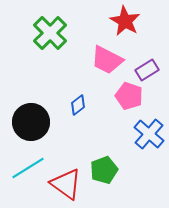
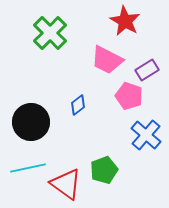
blue cross: moved 3 px left, 1 px down
cyan line: rotated 20 degrees clockwise
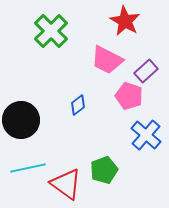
green cross: moved 1 px right, 2 px up
purple rectangle: moved 1 px left, 1 px down; rotated 10 degrees counterclockwise
black circle: moved 10 px left, 2 px up
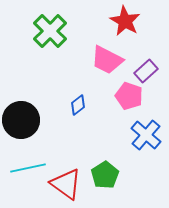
green cross: moved 1 px left
green pentagon: moved 1 px right, 5 px down; rotated 12 degrees counterclockwise
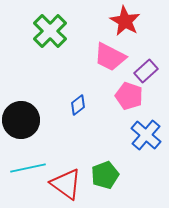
pink trapezoid: moved 3 px right, 3 px up
green pentagon: rotated 12 degrees clockwise
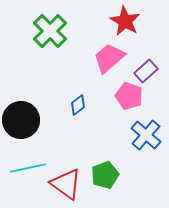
pink trapezoid: moved 1 px left, 1 px down; rotated 112 degrees clockwise
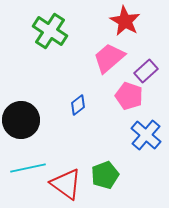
green cross: rotated 12 degrees counterclockwise
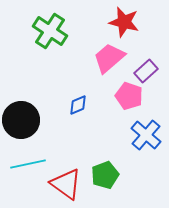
red star: moved 1 px left, 1 px down; rotated 16 degrees counterclockwise
blue diamond: rotated 15 degrees clockwise
cyan line: moved 4 px up
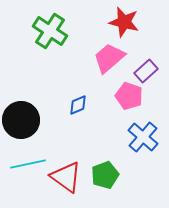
blue cross: moved 3 px left, 2 px down
red triangle: moved 7 px up
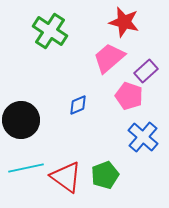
cyan line: moved 2 px left, 4 px down
